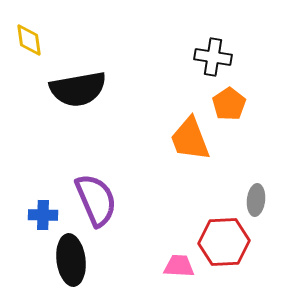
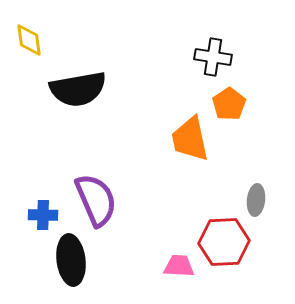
orange trapezoid: rotated 9 degrees clockwise
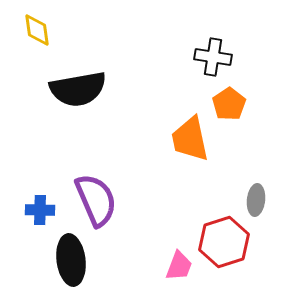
yellow diamond: moved 8 px right, 10 px up
blue cross: moved 3 px left, 5 px up
red hexagon: rotated 15 degrees counterclockwise
pink trapezoid: rotated 108 degrees clockwise
